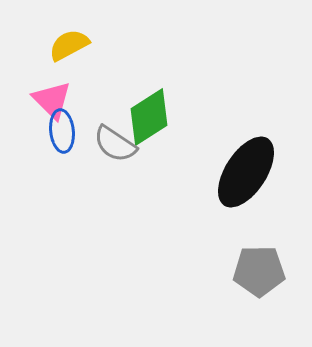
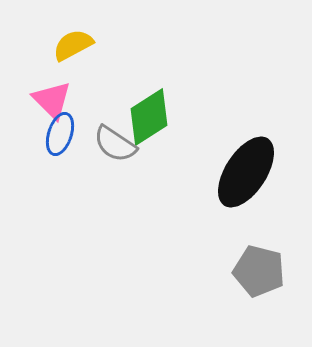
yellow semicircle: moved 4 px right
blue ellipse: moved 2 px left, 3 px down; rotated 24 degrees clockwise
gray pentagon: rotated 15 degrees clockwise
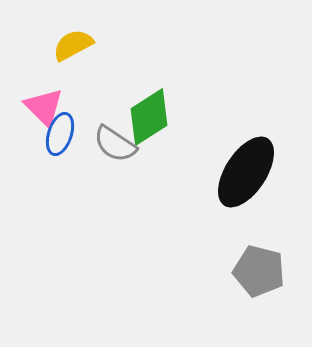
pink triangle: moved 8 px left, 7 px down
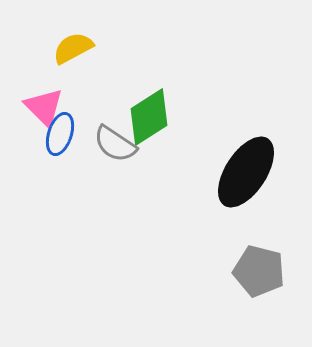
yellow semicircle: moved 3 px down
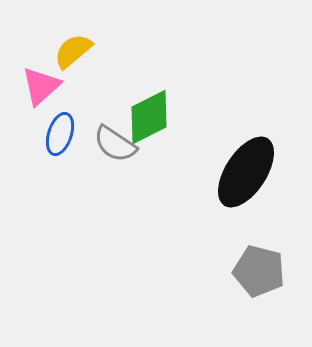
yellow semicircle: moved 3 px down; rotated 12 degrees counterclockwise
pink triangle: moved 3 px left, 21 px up; rotated 33 degrees clockwise
green diamond: rotated 6 degrees clockwise
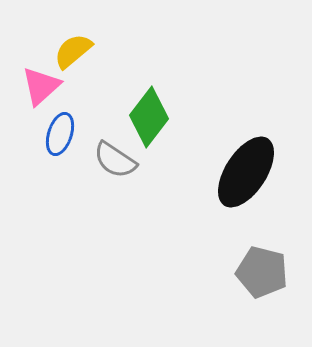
green diamond: rotated 26 degrees counterclockwise
gray semicircle: moved 16 px down
gray pentagon: moved 3 px right, 1 px down
